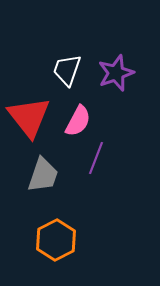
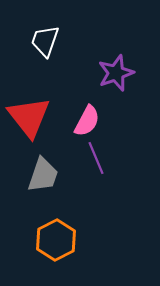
white trapezoid: moved 22 px left, 29 px up
pink semicircle: moved 9 px right
purple line: rotated 44 degrees counterclockwise
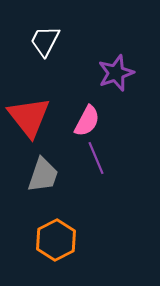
white trapezoid: rotated 8 degrees clockwise
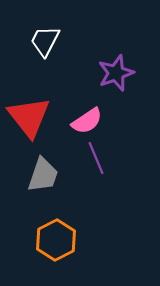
pink semicircle: rotated 28 degrees clockwise
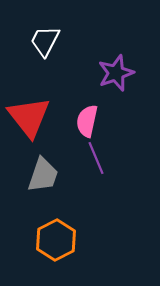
pink semicircle: rotated 136 degrees clockwise
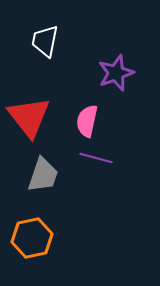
white trapezoid: rotated 16 degrees counterclockwise
purple line: rotated 52 degrees counterclockwise
orange hexagon: moved 24 px left, 2 px up; rotated 15 degrees clockwise
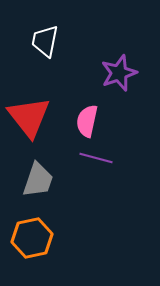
purple star: moved 3 px right
gray trapezoid: moved 5 px left, 5 px down
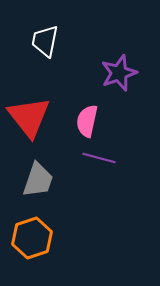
purple line: moved 3 px right
orange hexagon: rotated 6 degrees counterclockwise
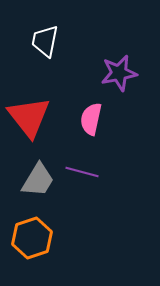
purple star: rotated 9 degrees clockwise
pink semicircle: moved 4 px right, 2 px up
purple line: moved 17 px left, 14 px down
gray trapezoid: rotated 12 degrees clockwise
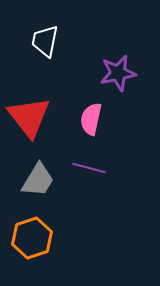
purple star: moved 1 px left
purple line: moved 7 px right, 4 px up
